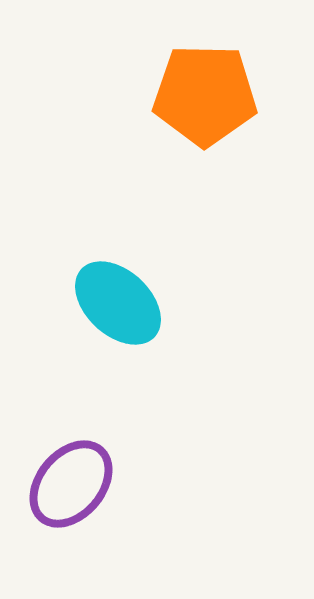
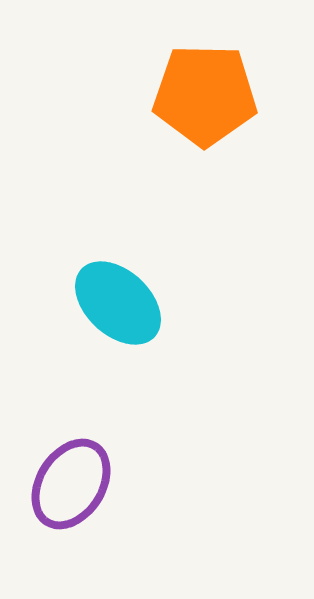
purple ellipse: rotated 8 degrees counterclockwise
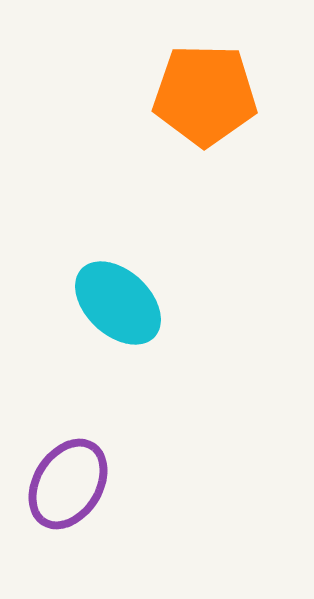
purple ellipse: moved 3 px left
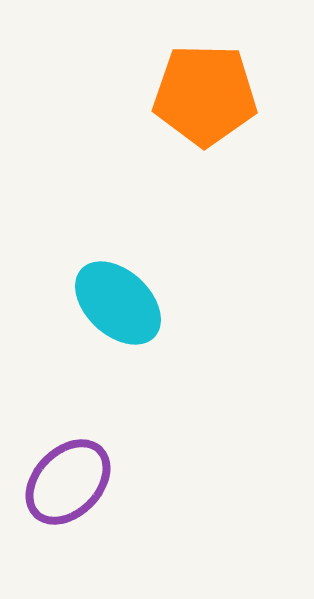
purple ellipse: moved 2 px up; rotated 12 degrees clockwise
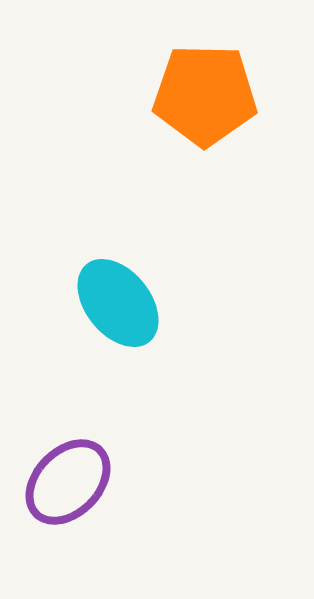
cyan ellipse: rotated 8 degrees clockwise
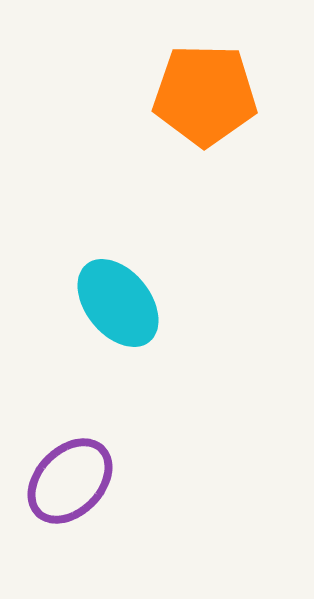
purple ellipse: moved 2 px right, 1 px up
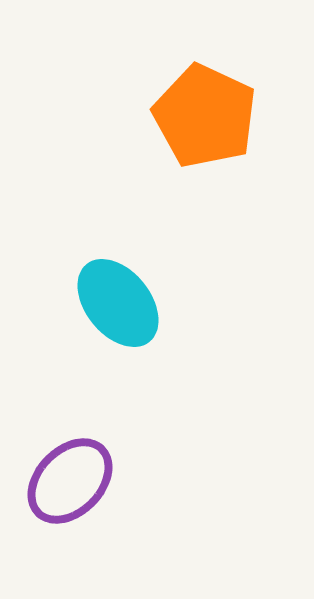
orange pentagon: moved 21 px down; rotated 24 degrees clockwise
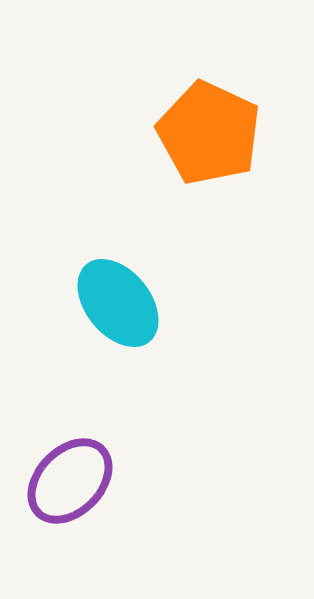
orange pentagon: moved 4 px right, 17 px down
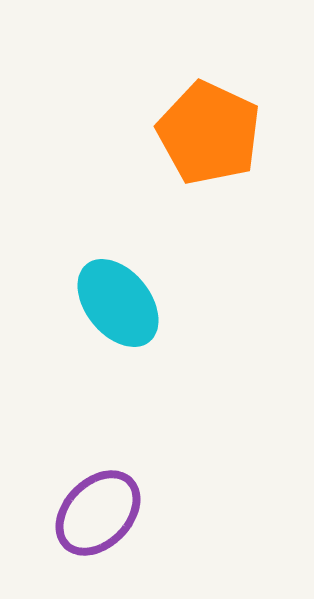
purple ellipse: moved 28 px right, 32 px down
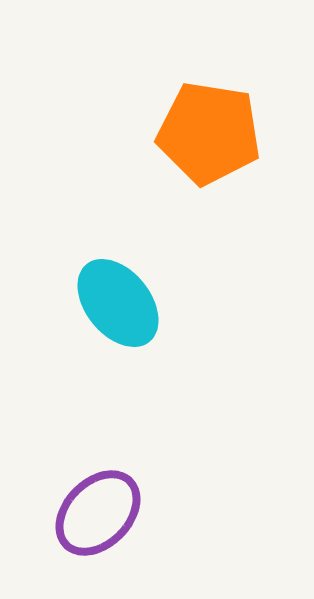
orange pentagon: rotated 16 degrees counterclockwise
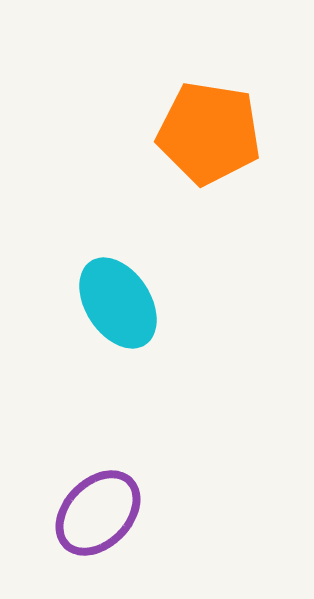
cyan ellipse: rotated 6 degrees clockwise
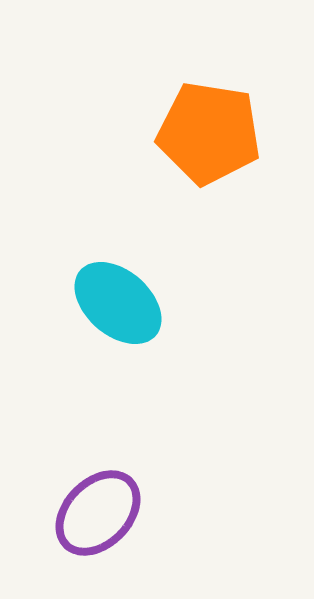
cyan ellipse: rotated 16 degrees counterclockwise
